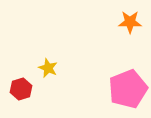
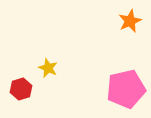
orange star: moved 1 px up; rotated 25 degrees counterclockwise
pink pentagon: moved 2 px left; rotated 9 degrees clockwise
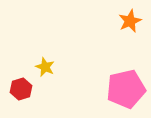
yellow star: moved 3 px left, 1 px up
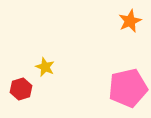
pink pentagon: moved 2 px right, 1 px up
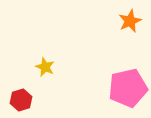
red hexagon: moved 11 px down
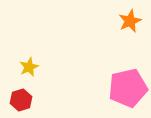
yellow star: moved 16 px left; rotated 24 degrees clockwise
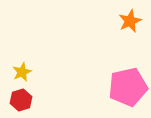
yellow star: moved 7 px left, 5 px down
pink pentagon: moved 1 px up
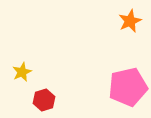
red hexagon: moved 23 px right
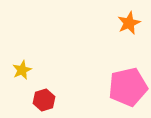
orange star: moved 1 px left, 2 px down
yellow star: moved 2 px up
